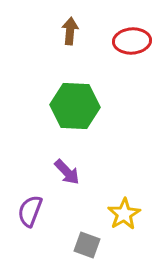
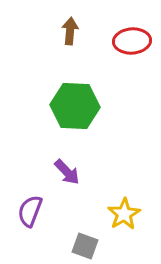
gray square: moved 2 px left, 1 px down
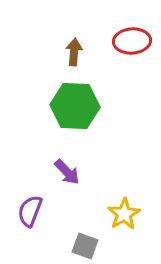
brown arrow: moved 4 px right, 21 px down
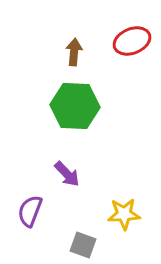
red ellipse: rotated 18 degrees counterclockwise
purple arrow: moved 2 px down
yellow star: rotated 28 degrees clockwise
gray square: moved 2 px left, 1 px up
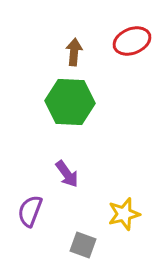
green hexagon: moved 5 px left, 4 px up
purple arrow: rotated 8 degrees clockwise
yellow star: rotated 12 degrees counterclockwise
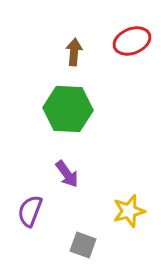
green hexagon: moved 2 px left, 7 px down
yellow star: moved 5 px right, 3 px up
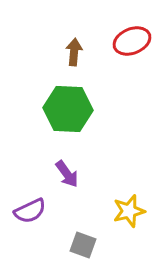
purple semicircle: rotated 136 degrees counterclockwise
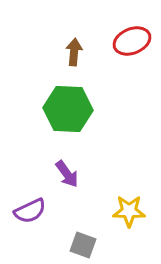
yellow star: rotated 16 degrees clockwise
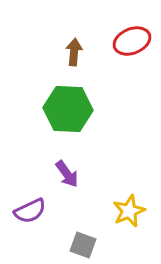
yellow star: rotated 24 degrees counterclockwise
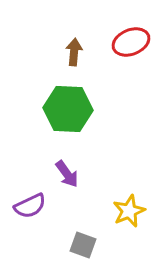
red ellipse: moved 1 px left, 1 px down
purple semicircle: moved 5 px up
